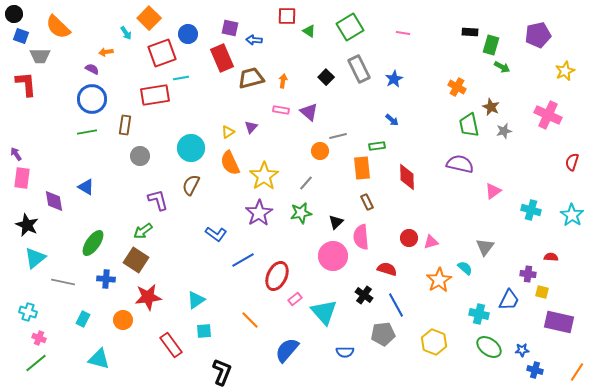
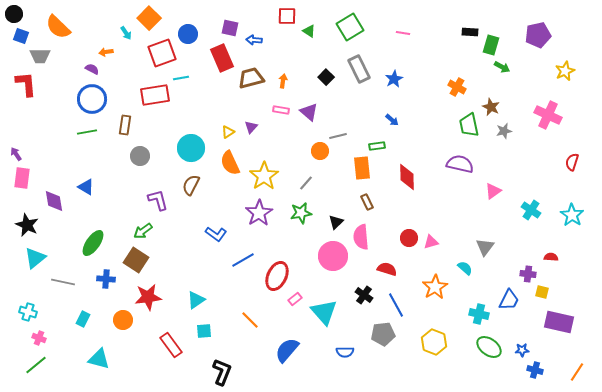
cyan cross at (531, 210): rotated 18 degrees clockwise
orange star at (439, 280): moved 4 px left, 7 px down
green line at (36, 363): moved 2 px down
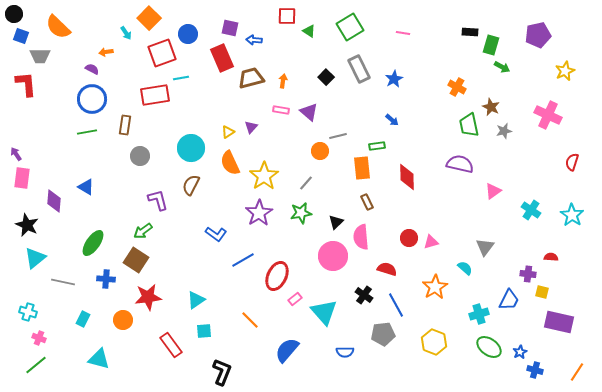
purple diamond at (54, 201): rotated 15 degrees clockwise
cyan cross at (479, 314): rotated 30 degrees counterclockwise
blue star at (522, 350): moved 2 px left, 2 px down; rotated 24 degrees counterclockwise
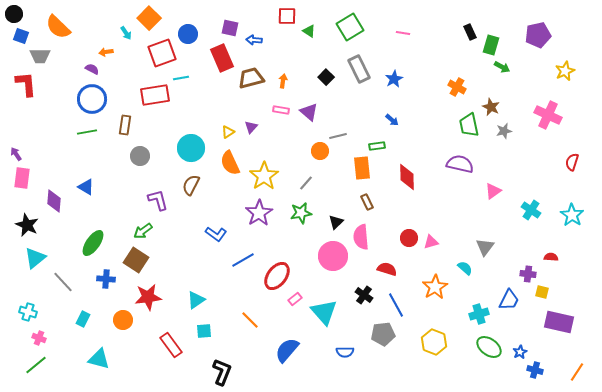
black rectangle at (470, 32): rotated 63 degrees clockwise
red ellipse at (277, 276): rotated 12 degrees clockwise
gray line at (63, 282): rotated 35 degrees clockwise
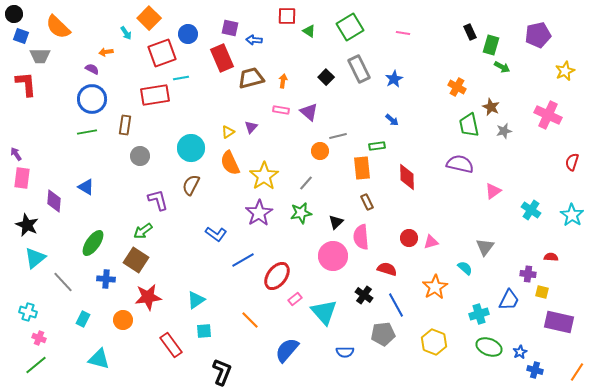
green ellipse at (489, 347): rotated 15 degrees counterclockwise
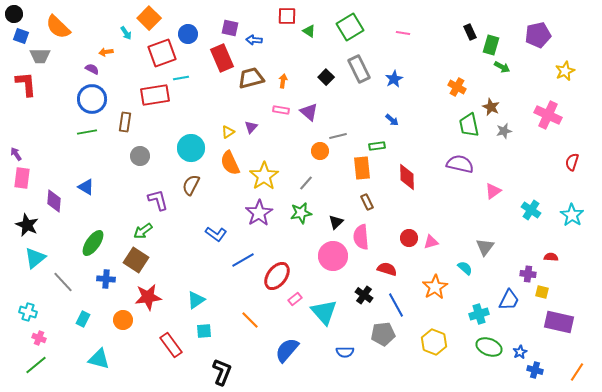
brown rectangle at (125, 125): moved 3 px up
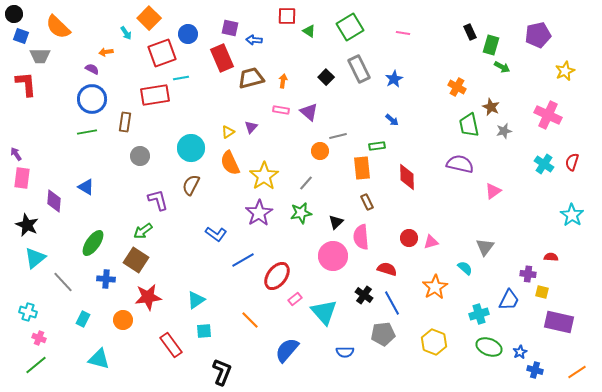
cyan cross at (531, 210): moved 13 px right, 46 px up
blue line at (396, 305): moved 4 px left, 2 px up
orange line at (577, 372): rotated 24 degrees clockwise
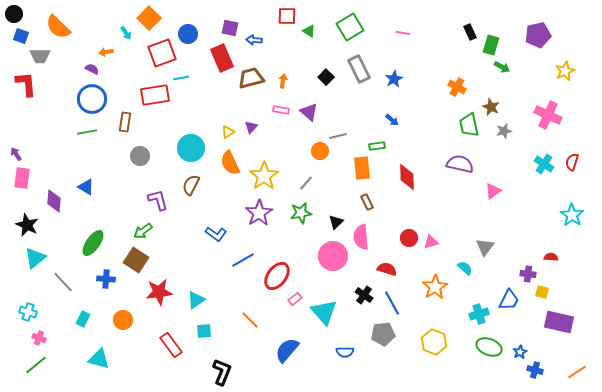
red star at (148, 297): moved 11 px right, 5 px up
